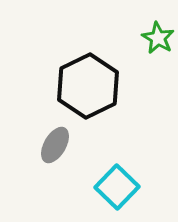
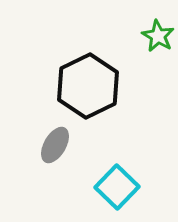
green star: moved 2 px up
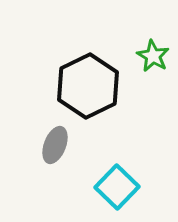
green star: moved 5 px left, 20 px down
gray ellipse: rotated 9 degrees counterclockwise
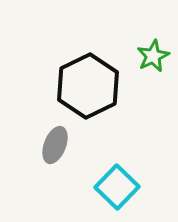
green star: rotated 16 degrees clockwise
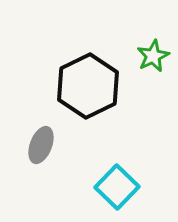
gray ellipse: moved 14 px left
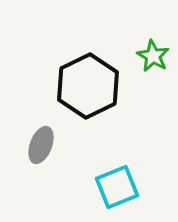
green star: rotated 16 degrees counterclockwise
cyan square: rotated 24 degrees clockwise
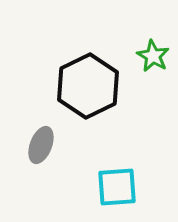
cyan square: rotated 18 degrees clockwise
